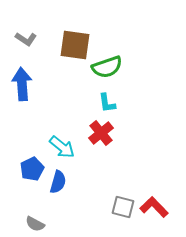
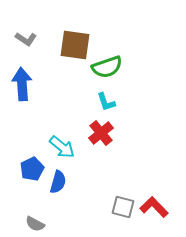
cyan L-shape: moved 1 px left, 1 px up; rotated 10 degrees counterclockwise
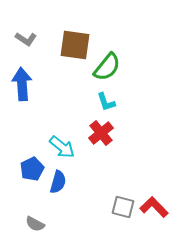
green semicircle: rotated 32 degrees counterclockwise
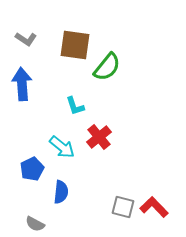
cyan L-shape: moved 31 px left, 4 px down
red cross: moved 2 px left, 4 px down
blue semicircle: moved 3 px right, 10 px down; rotated 10 degrees counterclockwise
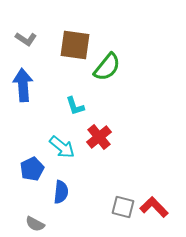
blue arrow: moved 1 px right, 1 px down
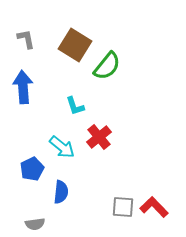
gray L-shape: rotated 135 degrees counterclockwise
brown square: rotated 24 degrees clockwise
green semicircle: moved 1 px up
blue arrow: moved 2 px down
gray square: rotated 10 degrees counterclockwise
gray semicircle: rotated 36 degrees counterclockwise
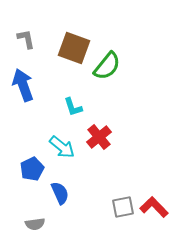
brown square: moved 1 px left, 3 px down; rotated 12 degrees counterclockwise
blue arrow: moved 2 px up; rotated 16 degrees counterclockwise
cyan L-shape: moved 2 px left, 1 px down
blue semicircle: moved 1 px left, 1 px down; rotated 30 degrees counterclockwise
gray square: rotated 15 degrees counterclockwise
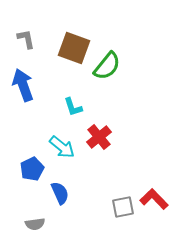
red L-shape: moved 8 px up
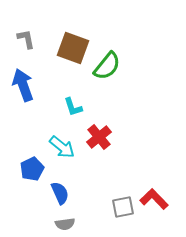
brown square: moved 1 px left
gray semicircle: moved 30 px right
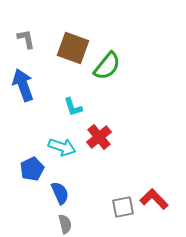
cyan arrow: rotated 20 degrees counterclockwise
gray semicircle: rotated 96 degrees counterclockwise
